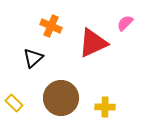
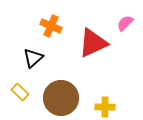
yellow rectangle: moved 6 px right, 11 px up
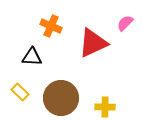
black triangle: moved 1 px left, 1 px up; rotated 45 degrees clockwise
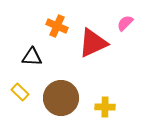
orange cross: moved 6 px right
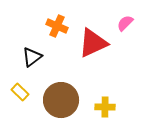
black triangle: rotated 40 degrees counterclockwise
brown circle: moved 2 px down
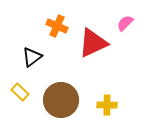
yellow cross: moved 2 px right, 2 px up
